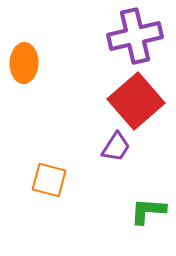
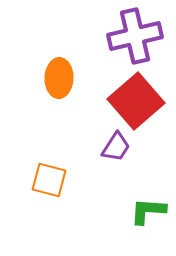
orange ellipse: moved 35 px right, 15 px down
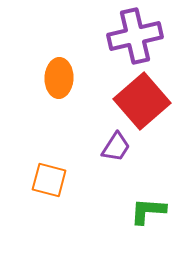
red square: moved 6 px right
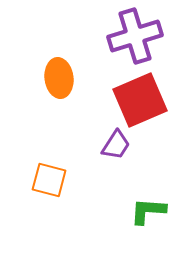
purple cross: rotated 4 degrees counterclockwise
orange ellipse: rotated 9 degrees counterclockwise
red square: moved 2 px left, 1 px up; rotated 18 degrees clockwise
purple trapezoid: moved 2 px up
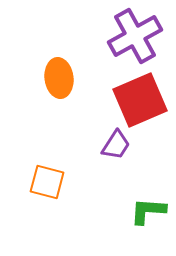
purple cross: rotated 12 degrees counterclockwise
orange square: moved 2 px left, 2 px down
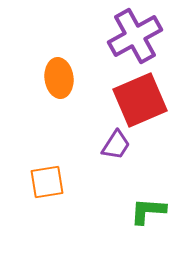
orange square: rotated 24 degrees counterclockwise
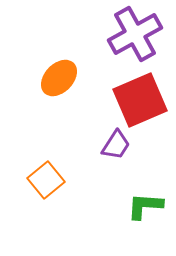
purple cross: moved 2 px up
orange ellipse: rotated 51 degrees clockwise
orange square: moved 1 px left, 2 px up; rotated 30 degrees counterclockwise
green L-shape: moved 3 px left, 5 px up
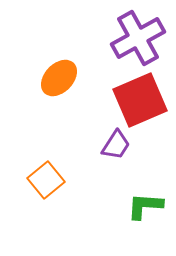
purple cross: moved 3 px right, 4 px down
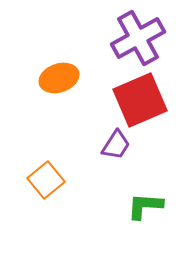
orange ellipse: rotated 27 degrees clockwise
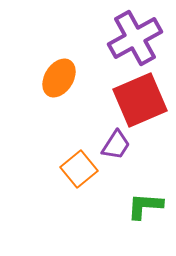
purple cross: moved 3 px left
orange ellipse: rotated 39 degrees counterclockwise
orange square: moved 33 px right, 11 px up
